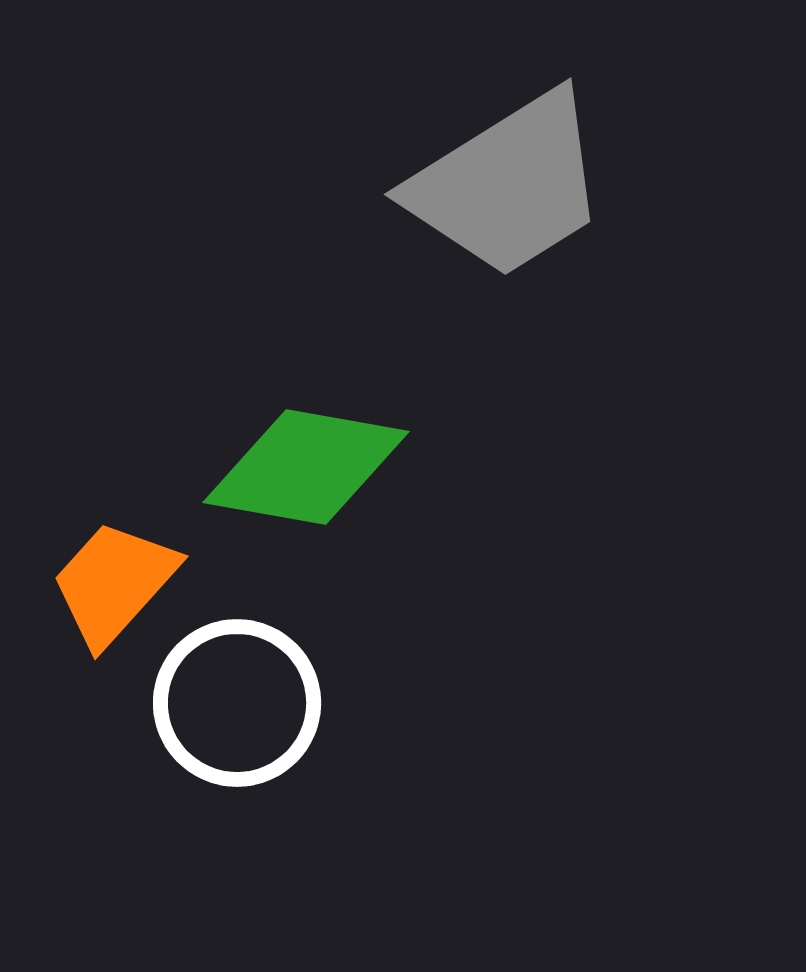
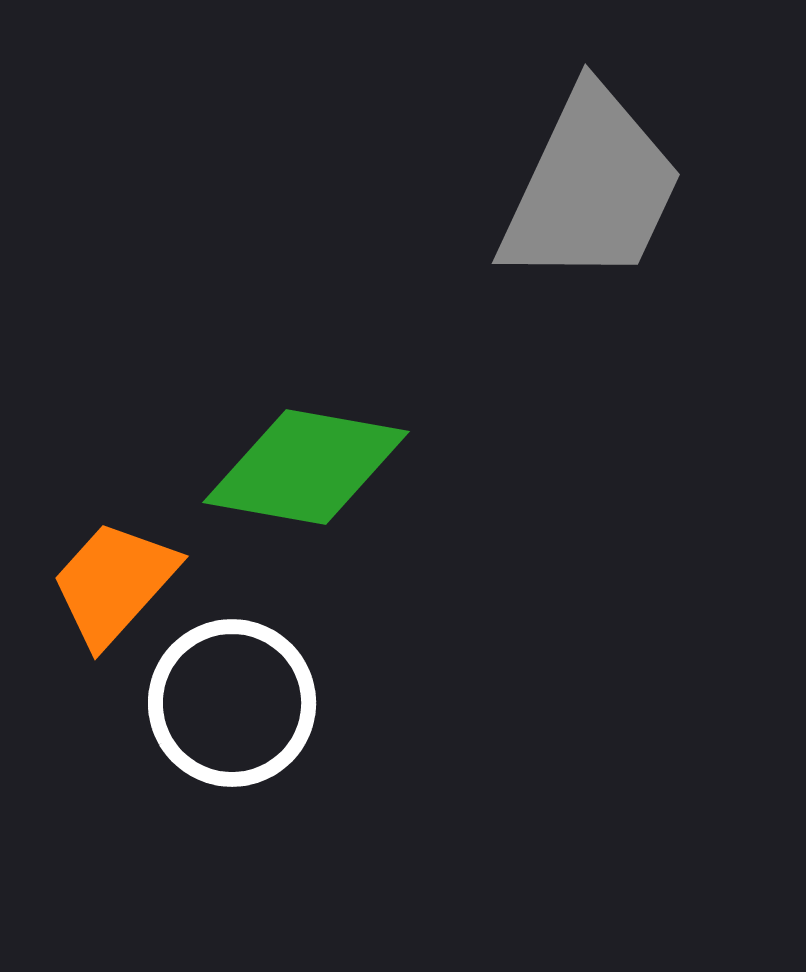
gray trapezoid: moved 83 px right, 3 px down; rotated 33 degrees counterclockwise
white circle: moved 5 px left
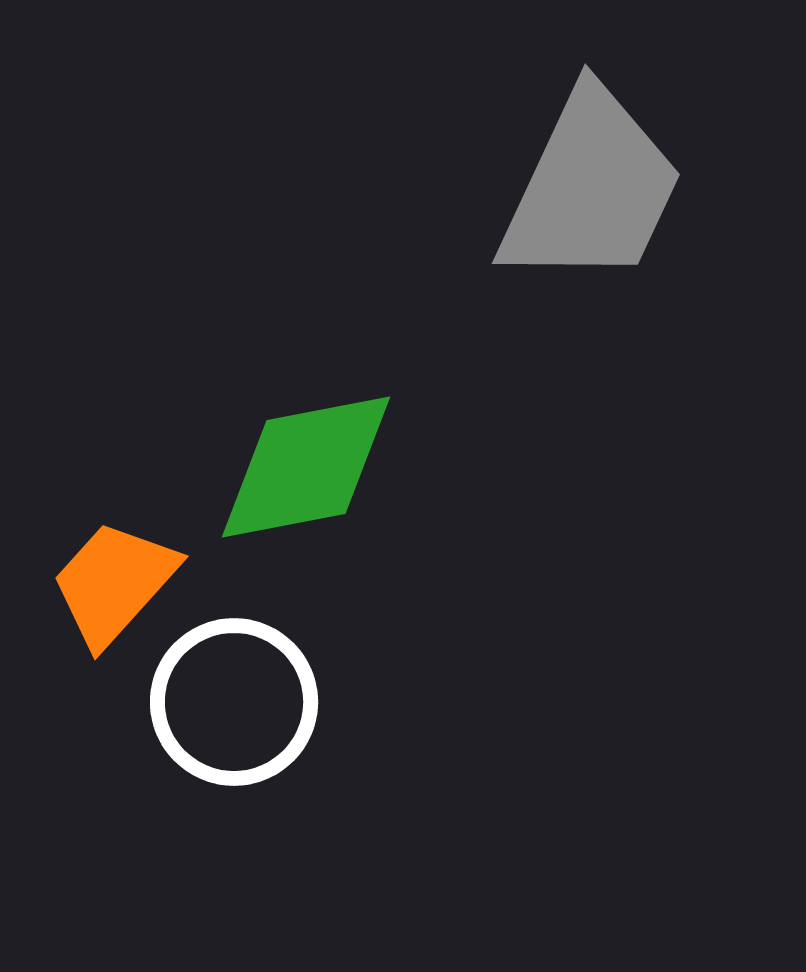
green diamond: rotated 21 degrees counterclockwise
white circle: moved 2 px right, 1 px up
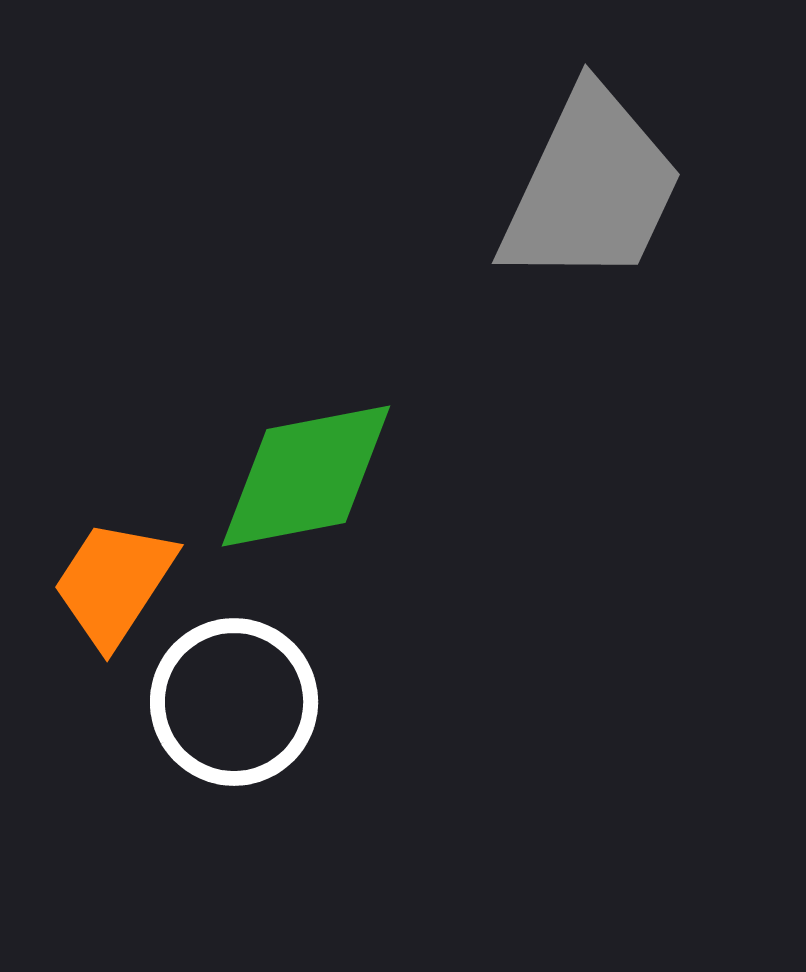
green diamond: moved 9 px down
orange trapezoid: rotated 9 degrees counterclockwise
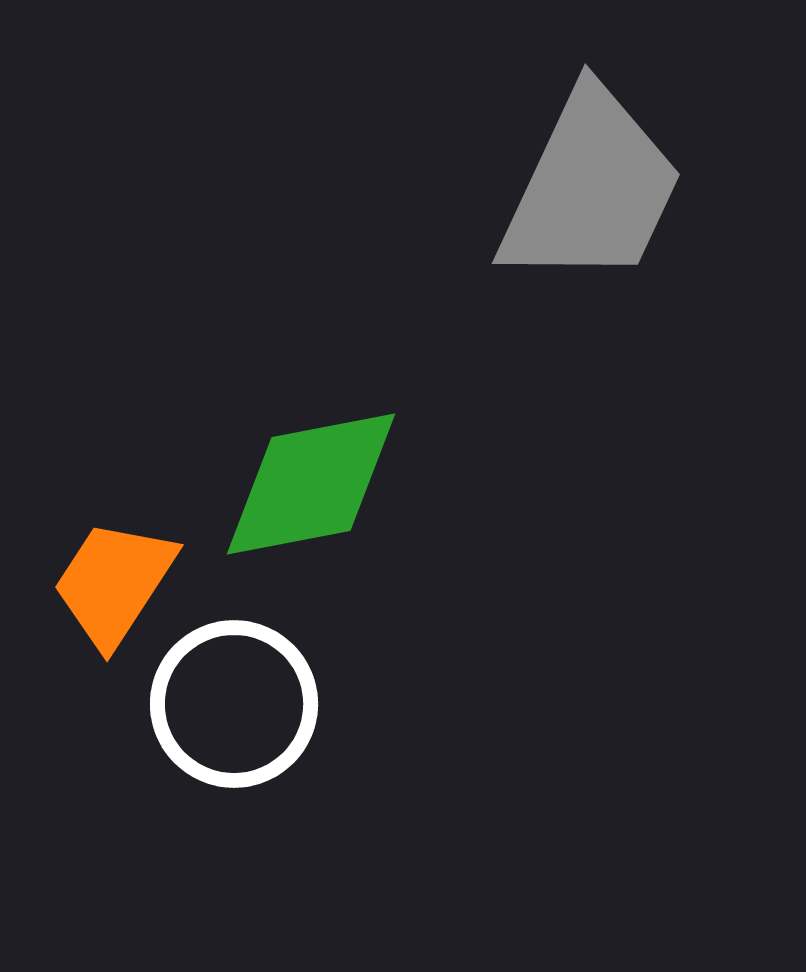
green diamond: moved 5 px right, 8 px down
white circle: moved 2 px down
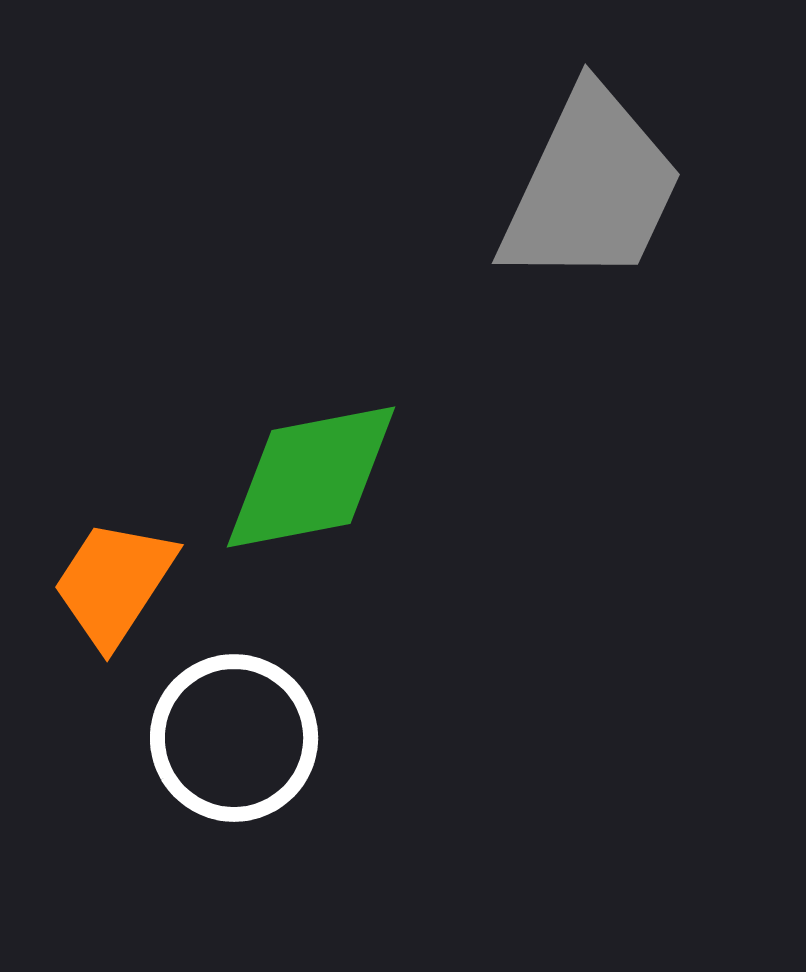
green diamond: moved 7 px up
white circle: moved 34 px down
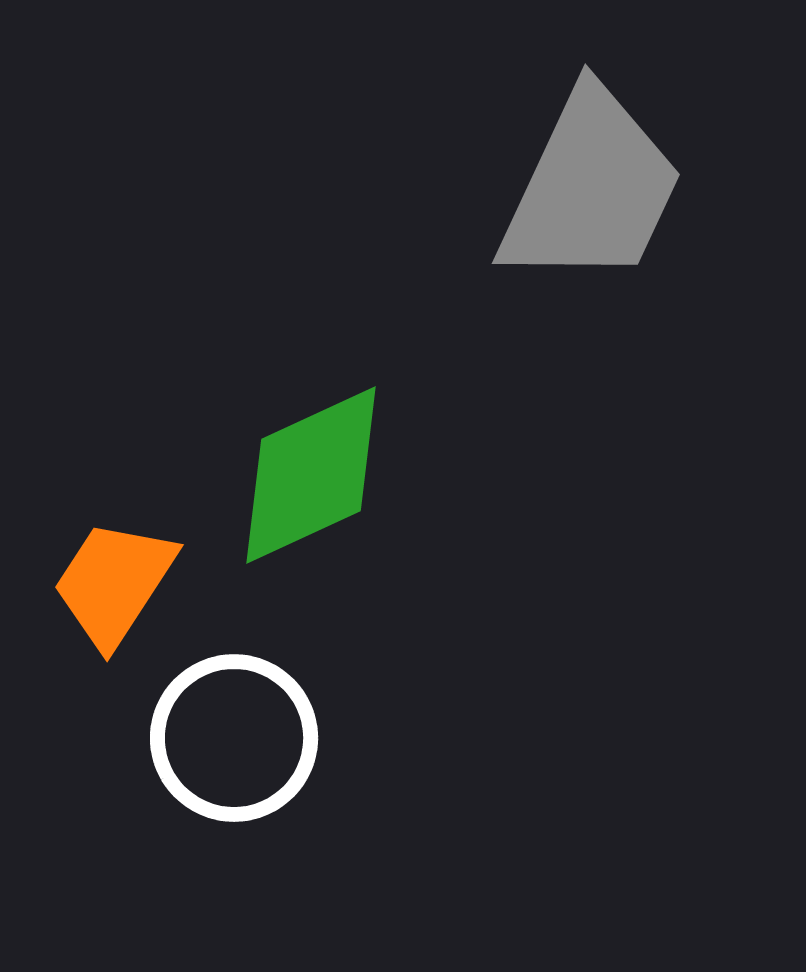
green diamond: moved 2 px up; rotated 14 degrees counterclockwise
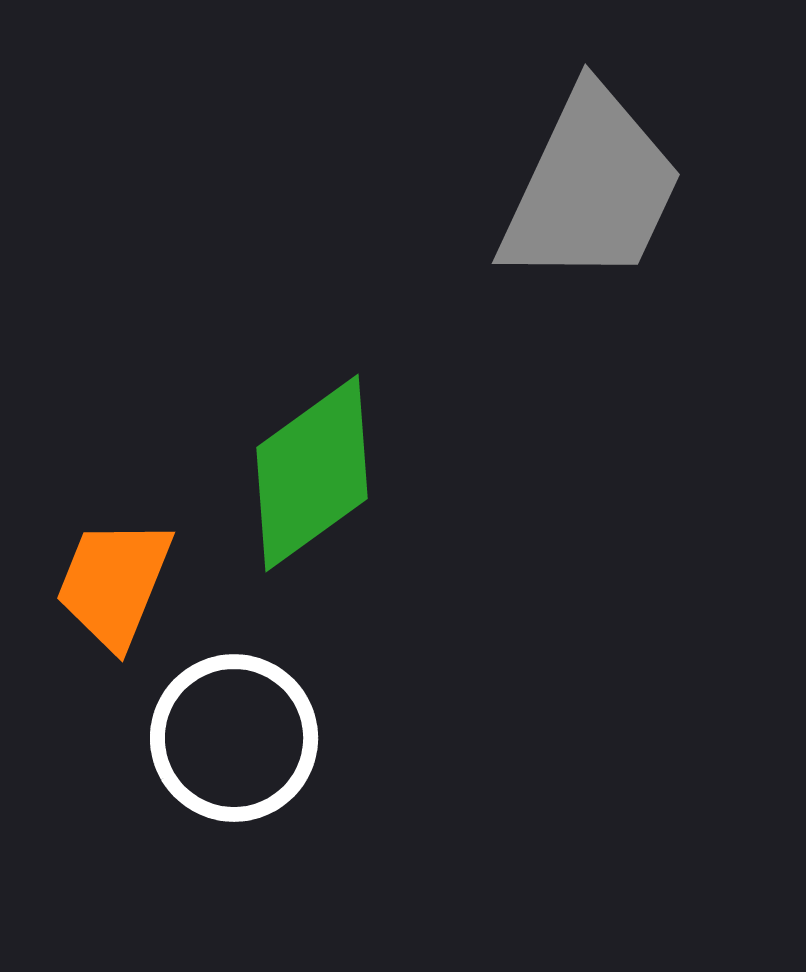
green diamond: moved 1 px right, 2 px up; rotated 11 degrees counterclockwise
orange trapezoid: rotated 11 degrees counterclockwise
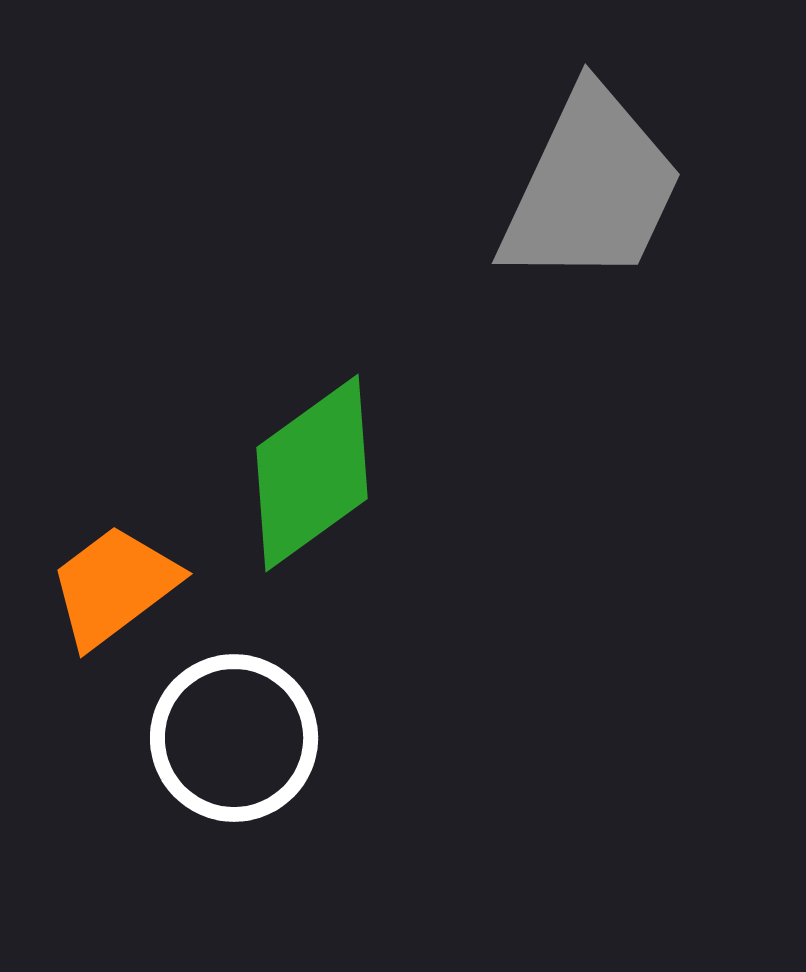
orange trapezoid: moved 3 px down; rotated 31 degrees clockwise
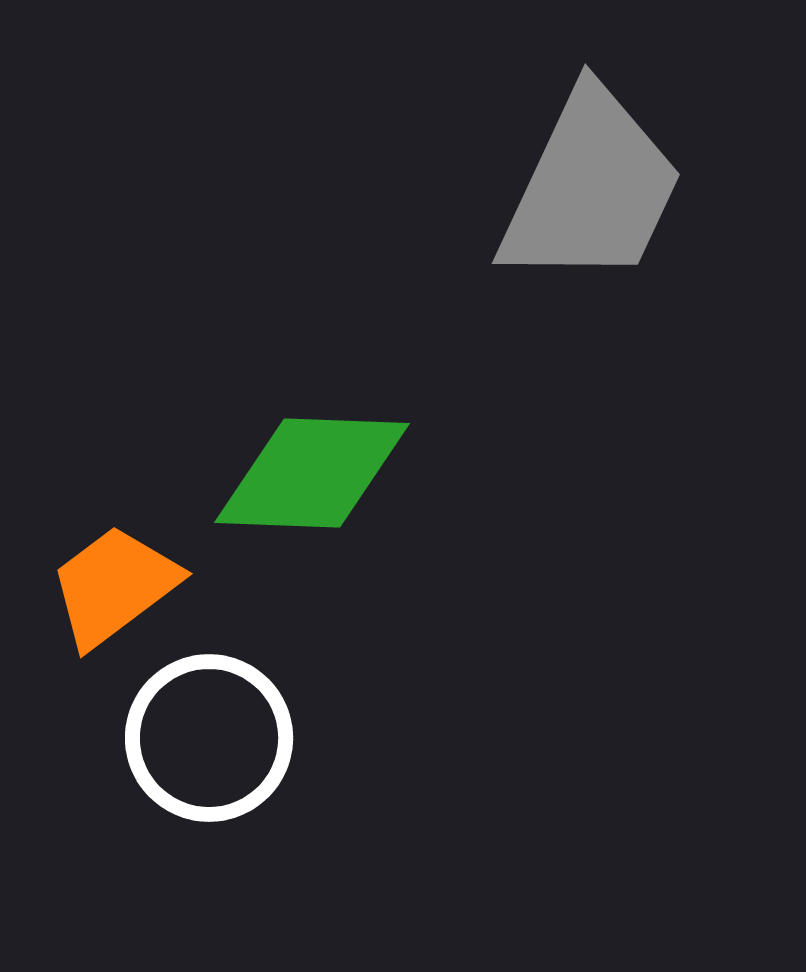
green diamond: rotated 38 degrees clockwise
white circle: moved 25 px left
